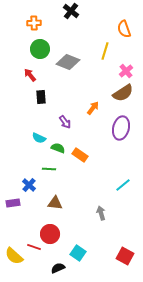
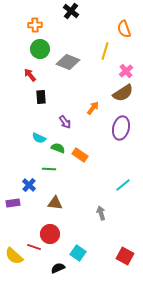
orange cross: moved 1 px right, 2 px down
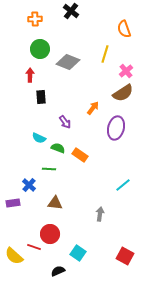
orange cross: moved 6 px up
yellow line: moved 3 px down
red arrow: rotated 40 degrees clockwise
purple ellipse: moved 5 px left
gray arrow: moved 1 px left, 1 px down; rotated 24 degrees clockwise
black semicircle: moved 3 px down
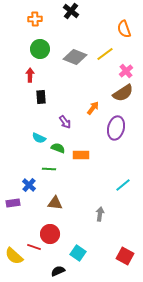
yellow line: rotated 36 degrees clockwise
gray diamond: moved 7 px right, 5 px up
orange rectangle: moved 1 px right; rotated 35 degrees counterclockwise
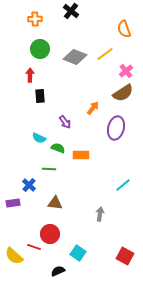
black rectangle: moved 1 px left, 1 px up
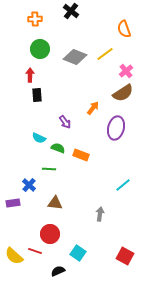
black rectangle: moved 3 px left, 1 px up
orange rectangle: rotated 21 degrees clockwise
red line: moved 1 px right, 4 px down
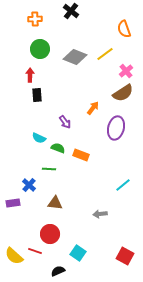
gray arrow: rotated 104 degrees counterclockwise
